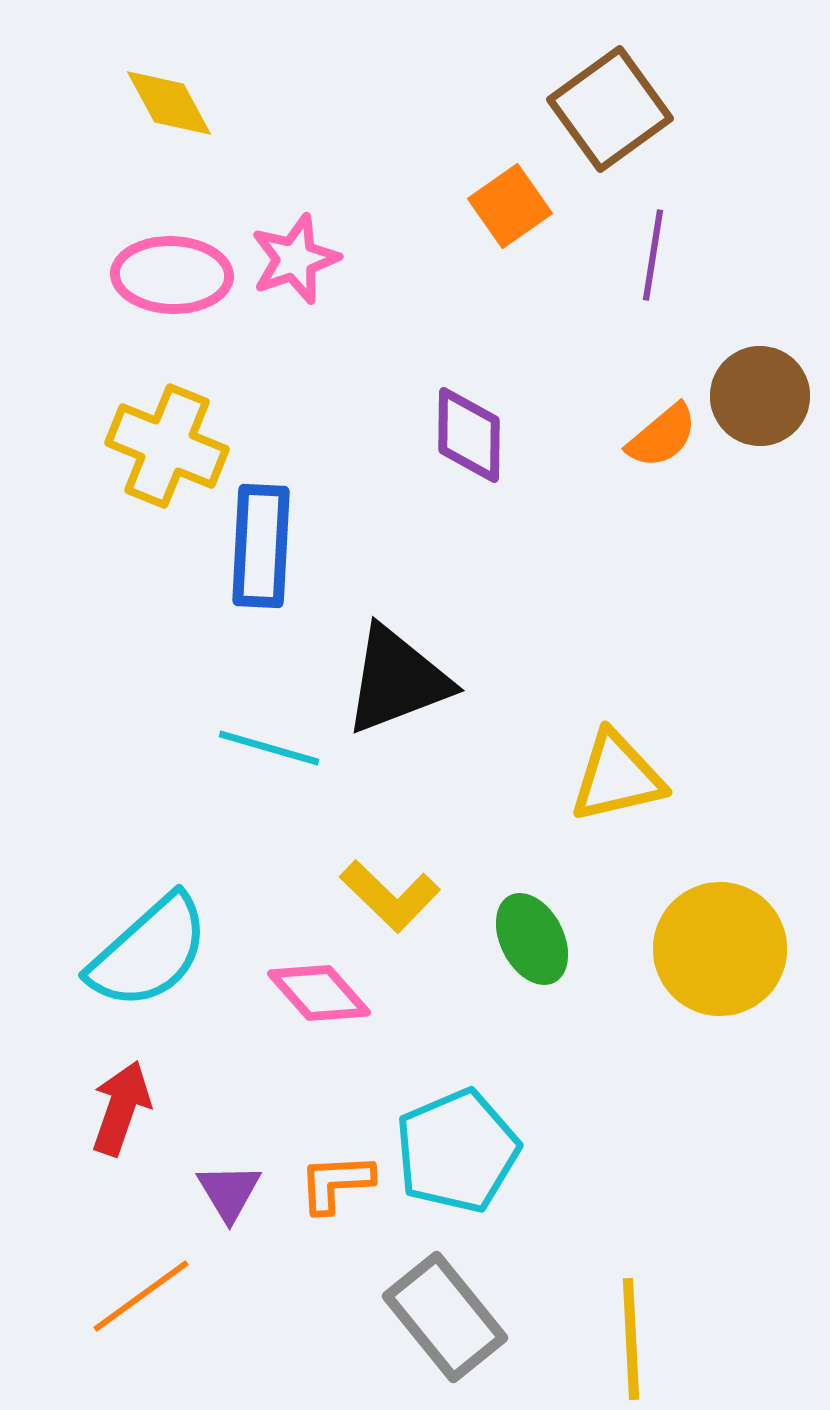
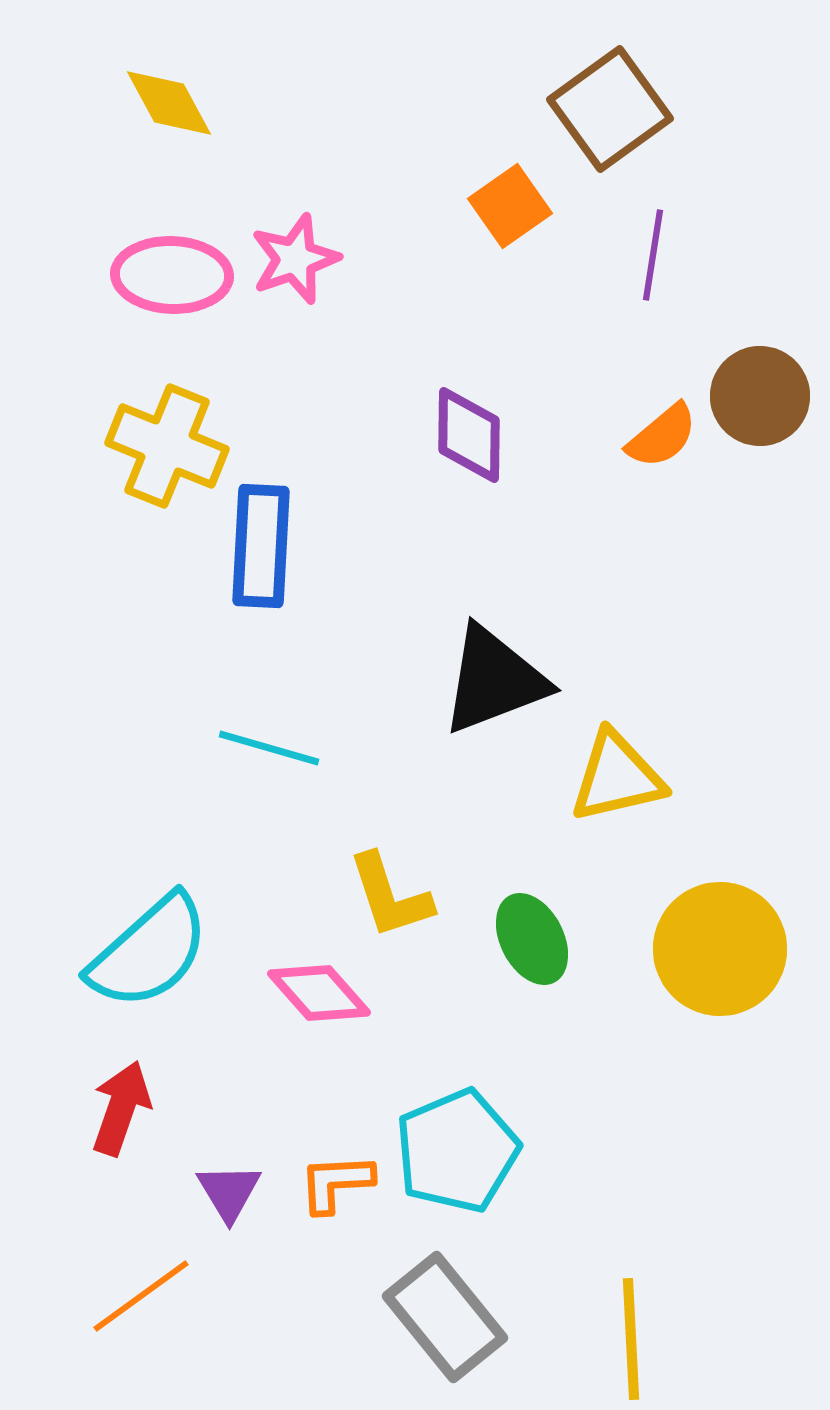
black triangle: moved 97 px right
yellow L-shape: rotated 28 degrees clockwise
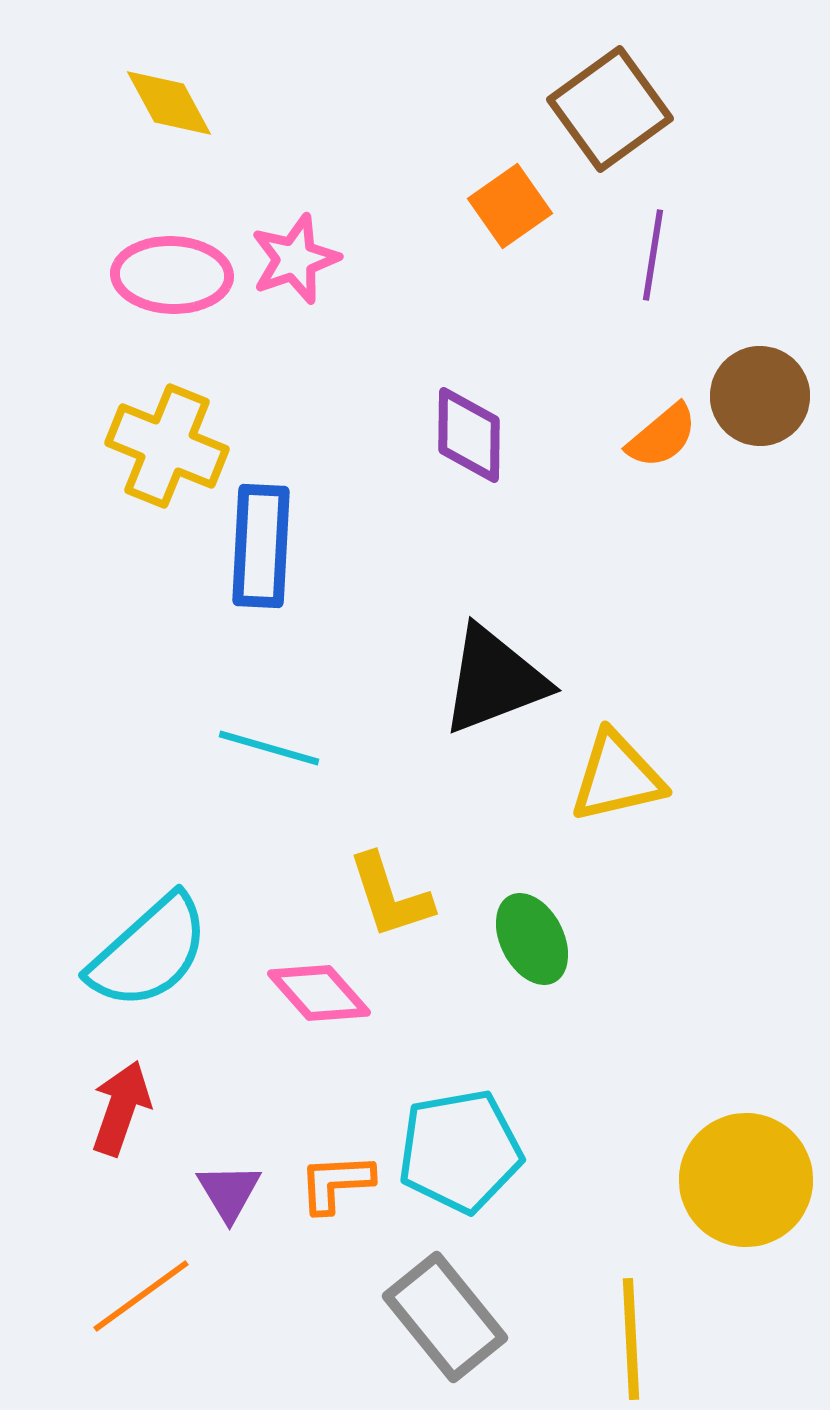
yellow circle: moved 26 px right, 231 px down
cyan pentagon: moved 3 px right; rotated 13 degrees clockwise
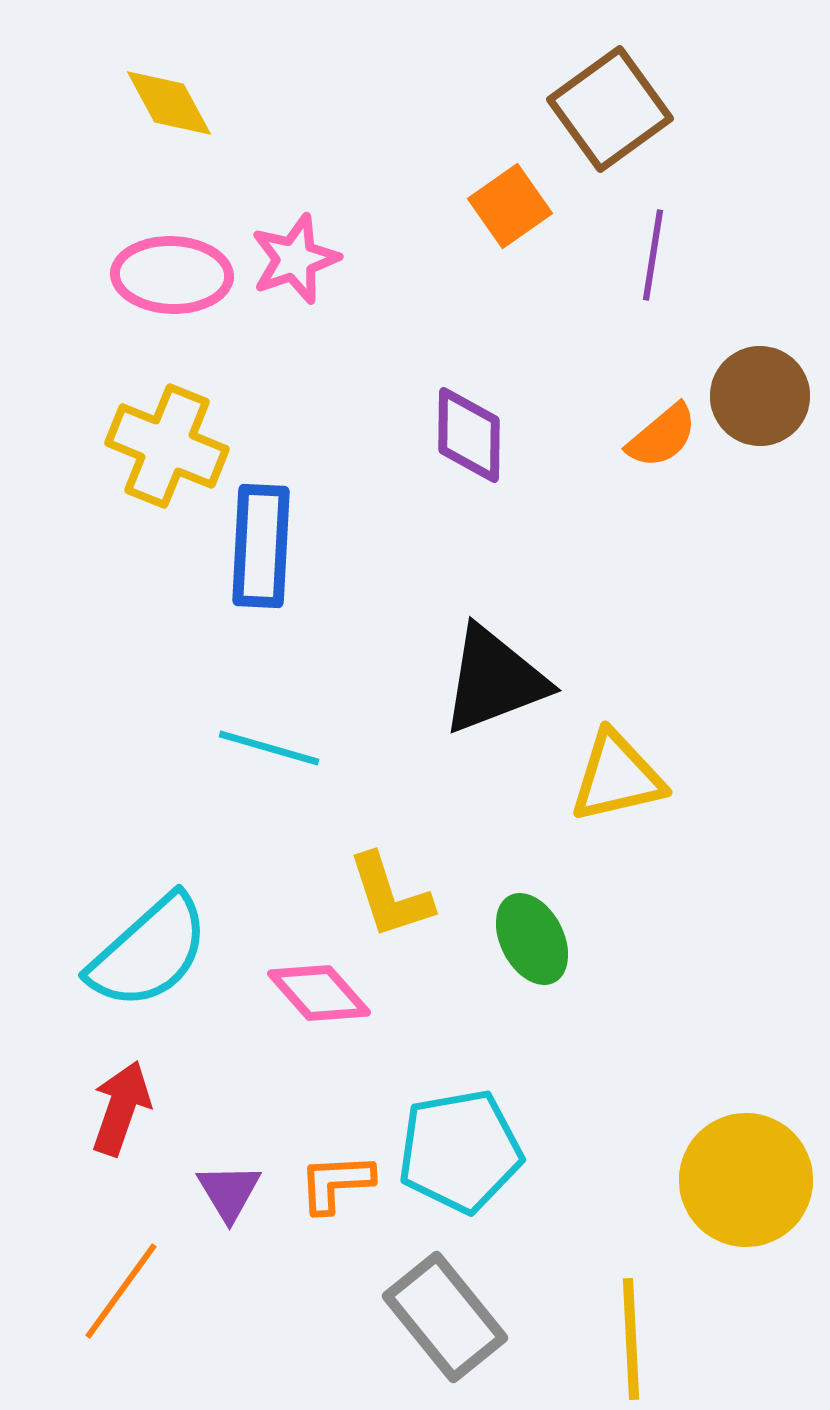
orange line: moved 20 px left, 5 px up; rotated 18 degrees counterclockwise
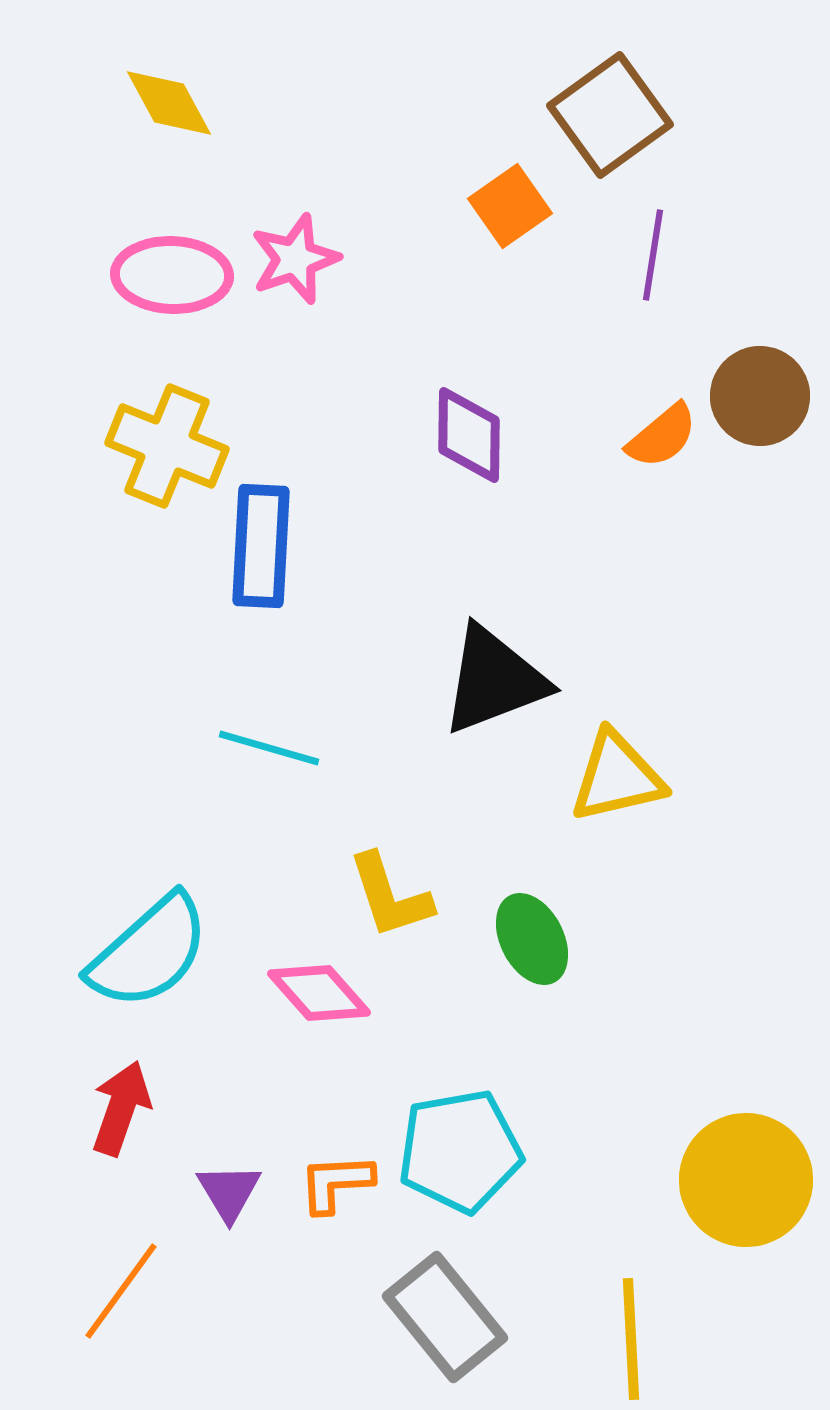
brown square: moved 6 px down
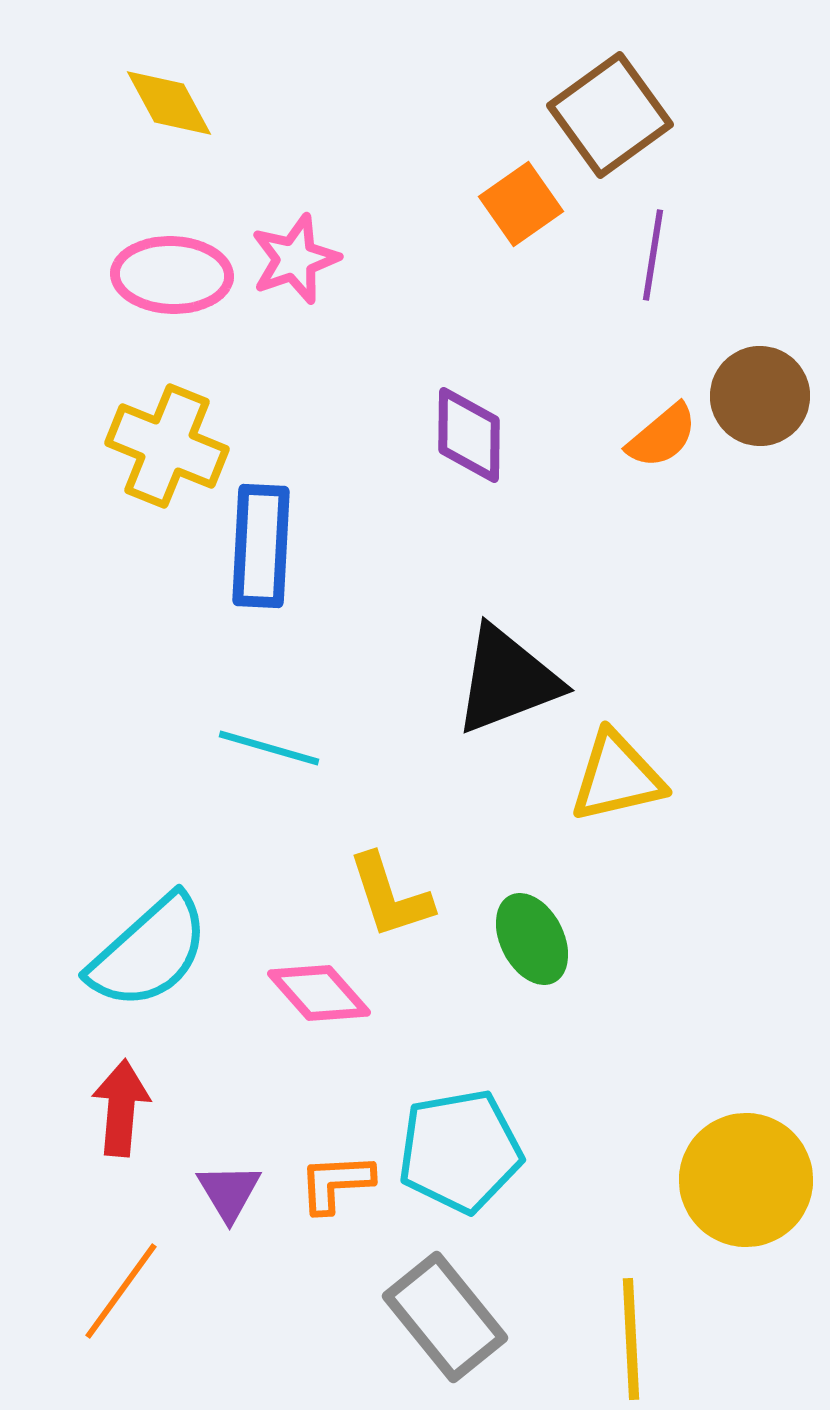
orange square: moved 11 px right, 2 px up
black triangle: moved 13 px right
red arrow: rotated 14 degrees counterclockwise
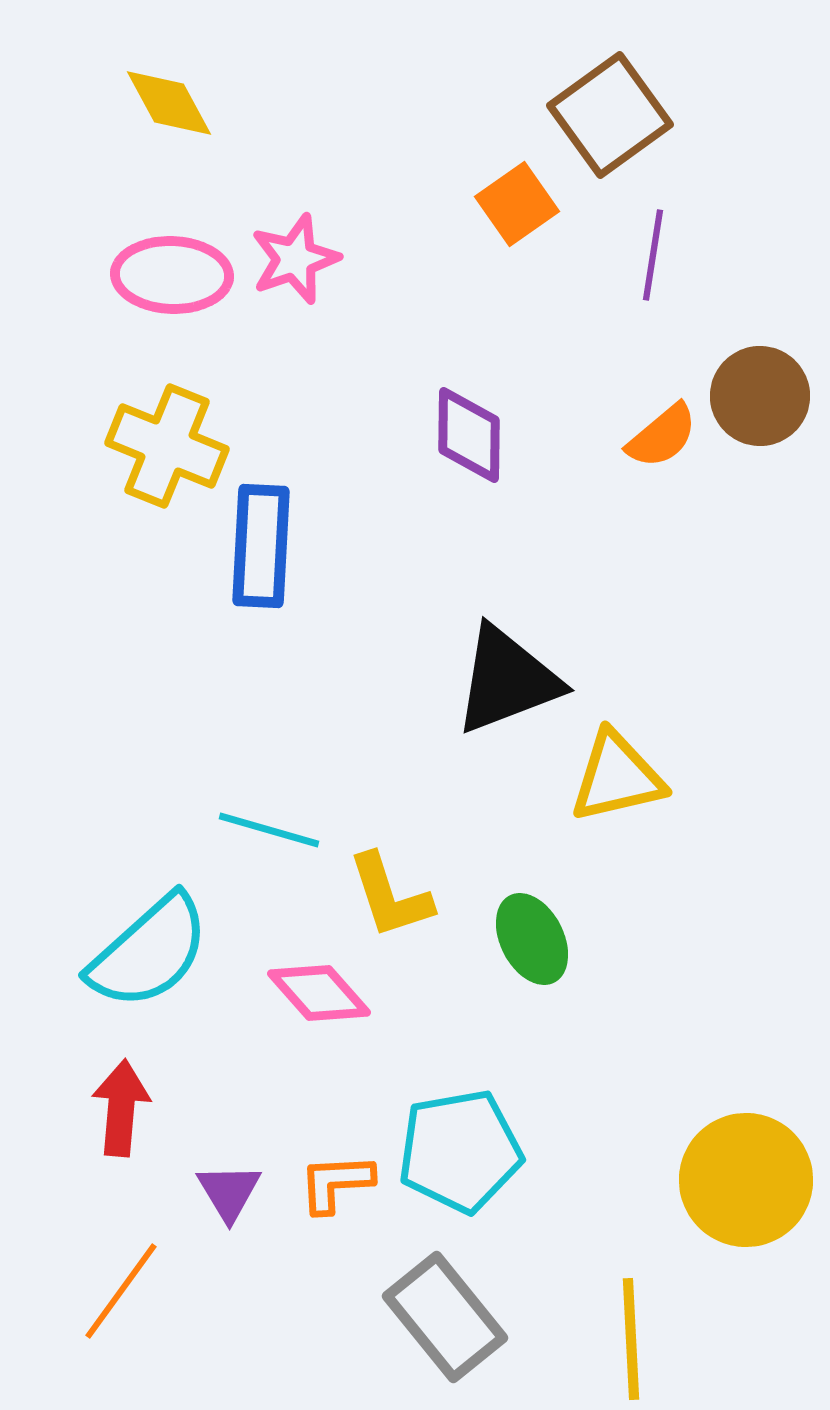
orange square: moved 4 px left
cyan line: moved 82 px down
